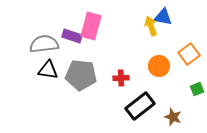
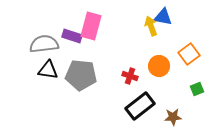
red cross: moved 9 px right, 2 px up; rotated 21 degrees clockwise
brown star: rotated 24 degrees counterclockwise
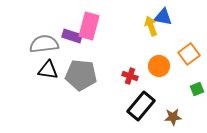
pink rectangle: moved 2 px left
black rectangle: moved 1 px right; rotated 12 degrees counterclockwise
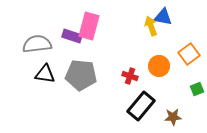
gray semicircle: moved 7 px left
black triangle: moved 3 px left, 4 px down
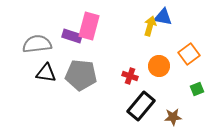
yellow arrow: moved 1 px left; rotated 36 degrees clockwise
black triangle: moved 1 px right, 1 px up
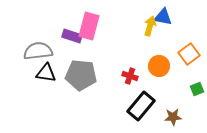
gray semicircle: moved 1 px right, 7 px down
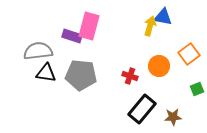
black rectangle: moved 1 px right, 3 px down
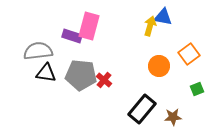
red cross: moved 26 px left, 4 px down; rotated 21 degrees clockwise
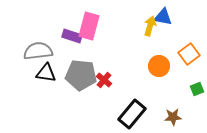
black rectangle: moved 10 px left, 5 px down
